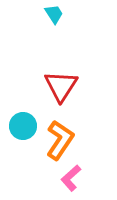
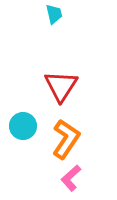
cyan trapezoid: rotated 20 degrees clockwise
orange L-shape: moved 6 px right, 1 px up
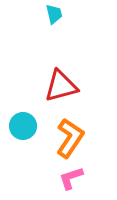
red triangle: rotated 42 degrees clockwise
orange L-shape: moved 4 px right, 1 px up
pink L-shape: rotated 24 degrees clockwise
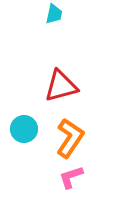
cyan trapezoid: rotated 25 degrees clockwise
cyan circle: moved 1 px right, 3 px down
pink L-shape: moved 1 px up
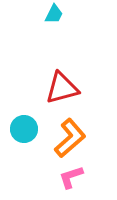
cyan trapezoid: rotated 15 degrees clockwise
red triangle: moved 1 px right, 2 px down
orange L-shape: rotated 15 degrees clockwise
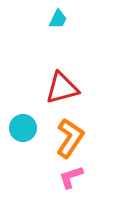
cyan trapezoid: moved 4 px right, 5 px down
cyan circle: moved 1 px left, 1 px up
orange L-shape: rotated 15 degrees counterclockwise
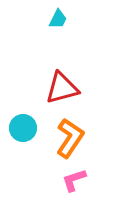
pink L-shape: moved 3 px right, 3 px down
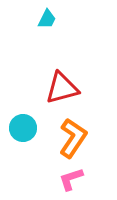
cyan trapezoid: moved 11 px left
orange L-shape: moved 3 px right
pink L-shape: moved 3 px left, 1 px up
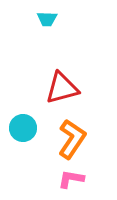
cyan trapezoid: rotated 65 degrees clockwise
orange L-shape: moved 1 px left, 1 px down
pink L-shape: rotated 28 degrees clockwise
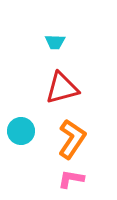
cyan trapezoid: moved 8 px right, 23 px down
cyan circle: moved 2 px left, 3 px down
